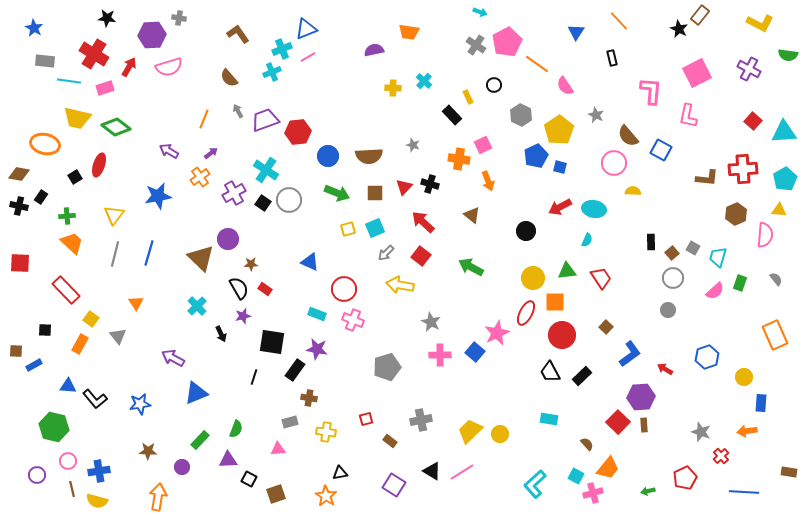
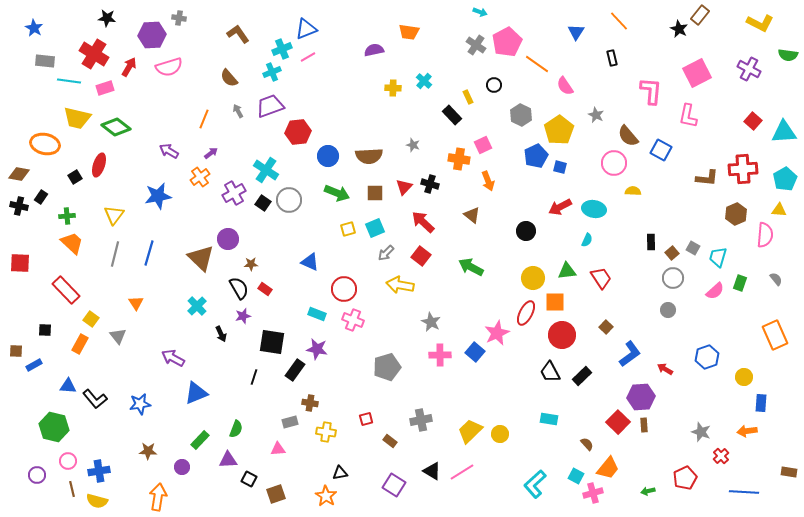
purple trapezoid at (265, 120): moved 5 px right, 14 px up
brown cross at (309, 398): moved 1 px right, 5 px down
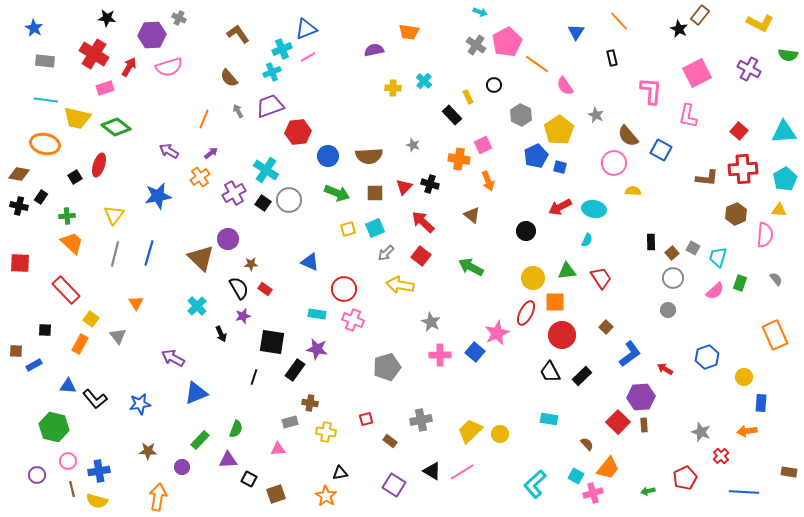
gray cross at (179, 18): rotated 16 degrees clockwise
cyan line at (69, 81): moved 23 px left, 19 px down
red square at (753, 121): moved 14 px left, 10 px down
cyan rectangle at (317, 314): rotated 12 degrees counterclockwise
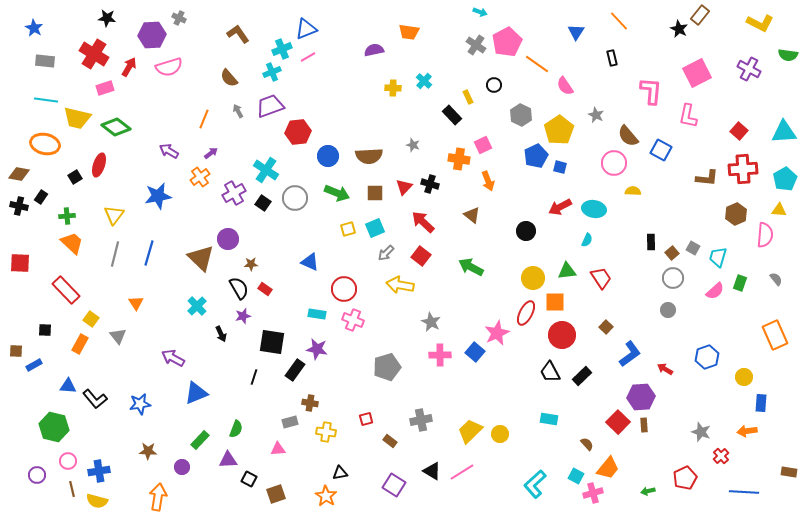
gray circle at (289, 200): moved 6 px right, 2 px up
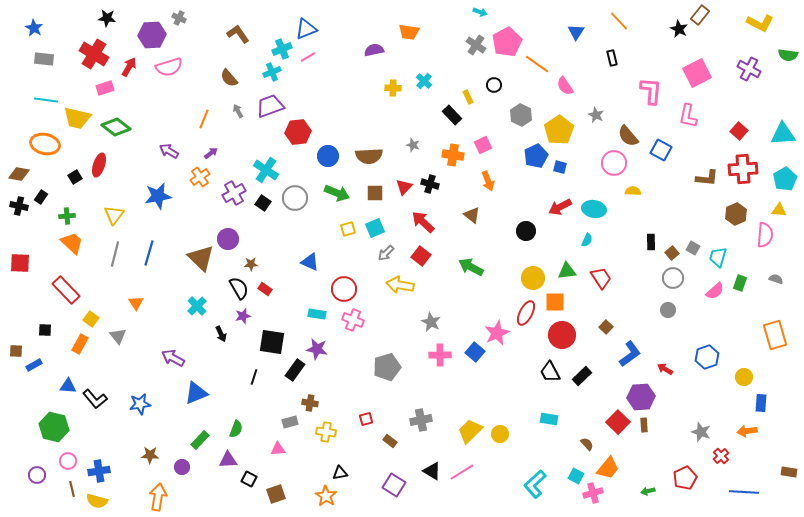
gray rectangle at (45, 61): moved 1 px left, 2 px up
cyan triangle at (784, 132): moved 1 px left, 2 px down
orange cross at (459, 159): moved 6 px left, 4 px up
gray semicircle at (776, 279): rotated 32 degrees counterclockwise
orange rectangle at (775, 335): rotated 8 degrees clockwise
brown star at (148, 451): moved 2 px right, 4 px down
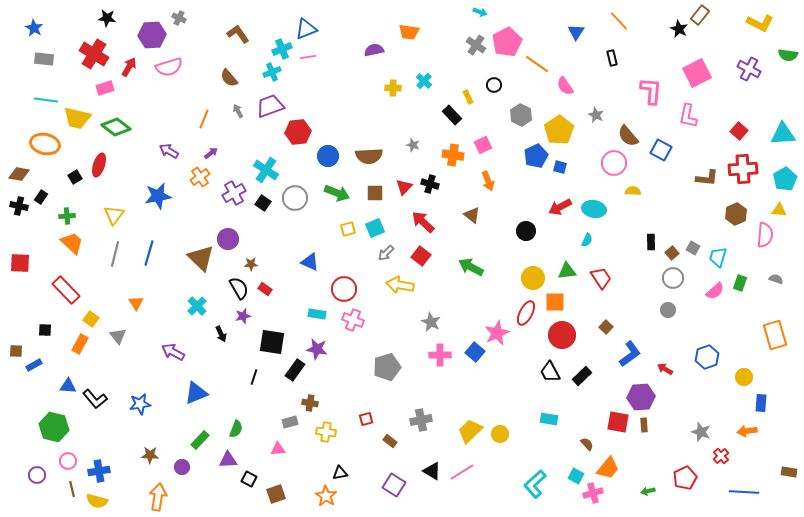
pink line at (308, 57): rotated 21 degrees clockwise
purple arrow at (173, 358): moved 6 px up
red square at (618, 422): rotated 35 degrees counterclockwise
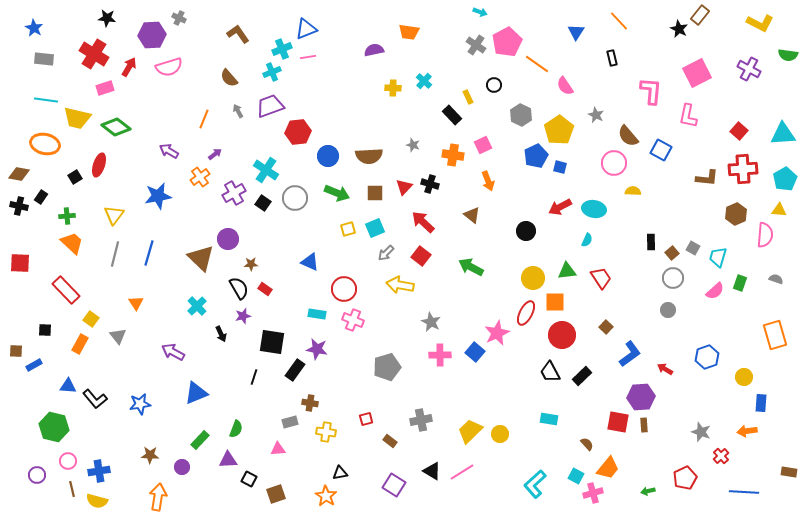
purple arrow at (211, 153): moved 4 px right, 1 px down
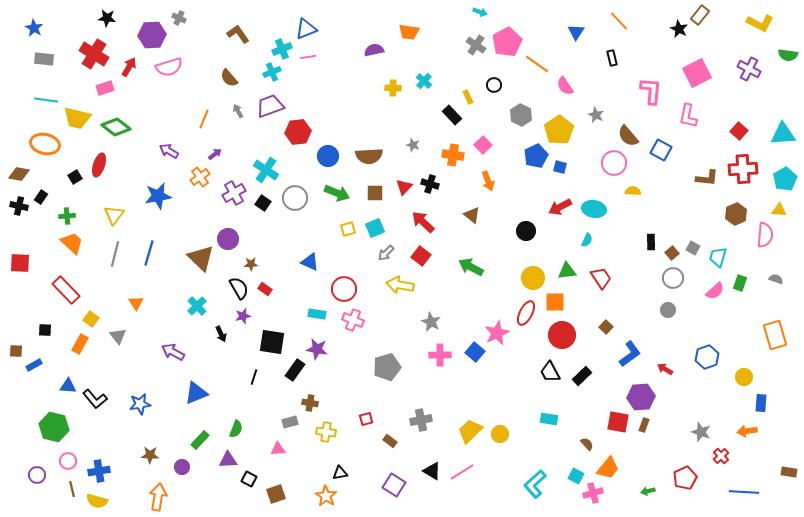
pink square at (483, 145): rotated 18 degrees counterclockwise
brown rectangle at (644, 425): rotated 24 degrees clockwise
